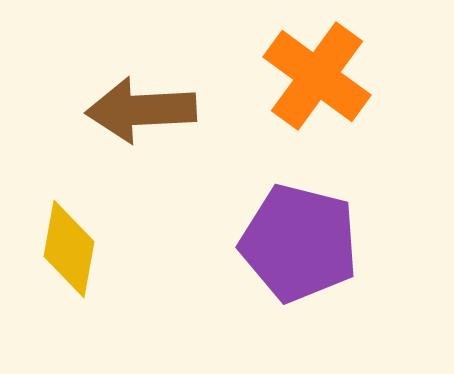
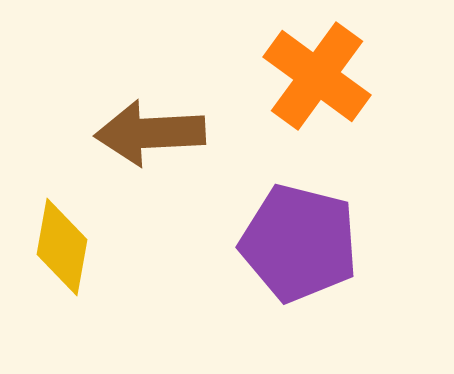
brown arrow: moved 9 px right, 23 px down
yellow diamond: moved 7 px left, 2 px up
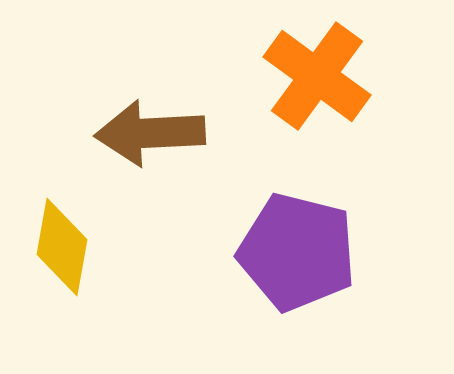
purple pentagon: moved 2 px left, 9 px down
